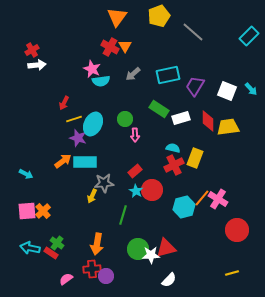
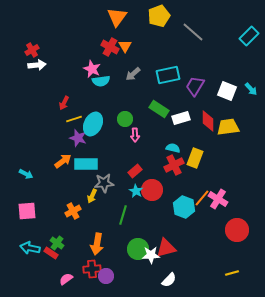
cyan rectangle at (85, 162): moved 1 px right, 2 px down
cyan hexagon at (184, 207): rotated 25 degrees counterclockwise
orange cross at (43, 211): moved 30 px right; rotated 14 degrees clockwise
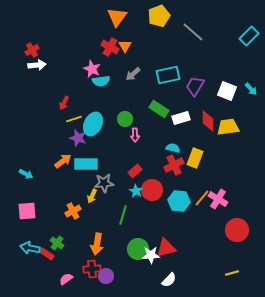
cyan hexagon at (184, 207): moved 5 px left, 6 px up; rotated 15 degrees counterclockwise
red rectangle at (51, 253): moved 4 px left, 1 px down
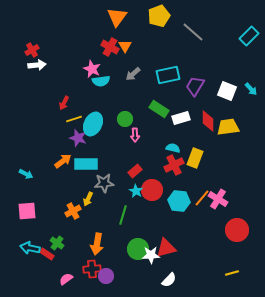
yellow arrow at (92, 196): moved 4 px left, 3 px down
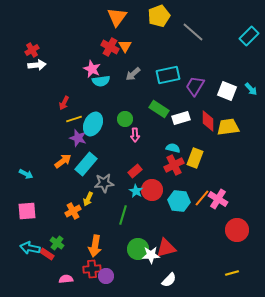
cyan rectangle at (86, 164): rotated 50 degrees counterclockwise
orange arrow at (97, 244): moved 2 px left, 2 px down
pink semicircle at (66, 279): rotated 32 degrees clockwise
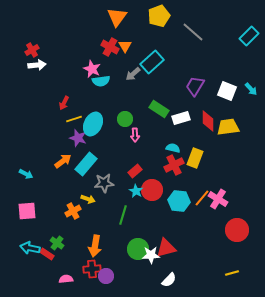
cyan rectangle at (168, 75): moved 16 px left, 13 px up; rotated 30 degrees counterclockwise
yellow arrow at (88, 199): rotated 96 degrees counterclockwise
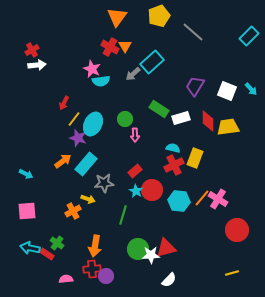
yellow line at (74, 119): rotated 35 degrees counterclockwise
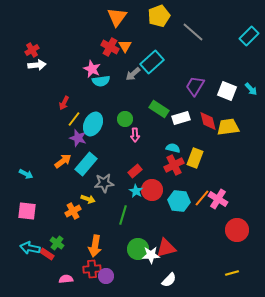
red diamond at (208, 121): rotated 15 degrees counterclockwise
pink square at (27, 211): rotated 12 degrees clockwise
